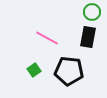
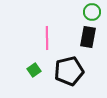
pink line: rotated 60 degrees clockwise
black pentagon: rotated 20 degrees counterclockwise
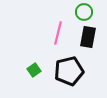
green circle: moved 8 px left
pink line: moved 11 px right, 5 px up; rotated 15 degrees clockwise
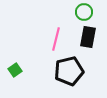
pink line: moved 2 px left, 6 px down
green square: moved 19 px left
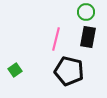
green circle: moved 2 px right
black pentagon: rotated 28 degrees clockwise
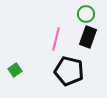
green circle: moved 2 px down
black rectangle: rotated 10 degrees clockwise
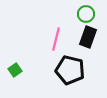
black pentagon: moved 1 px right, 1 px up
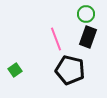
pink line: rotated 35 degrees counterclockwise
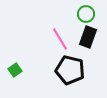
pink line: moved 4 px right; rotated 10 degrees counterclockwise
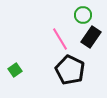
green circle: moved 3 px left, 1 px down
black rectangle: moved 3 px right; rotated 15 degrees clockwise
black pentagon: rotated 12 degrees clockwise
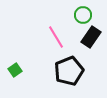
pink line: moved 4 px left, 2 px up
black pentagon: moved 1 px left, 1 px down; rotated 24 degrees clockwise
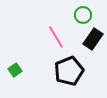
black rectangle: moved 2 px right, 2 px down
